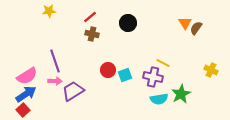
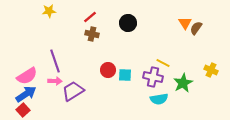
cyan square: rotated 24 degrees clockwise
green star: moved 2 px right, 11 px up
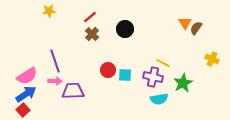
black circle: moved 3 px left, 6 px down
brown cross: rotated 32 degrees clockwise
yellow cross: moved 1 px right, 11 px up
purple trapezoid: rotated 30 degrees clockwise
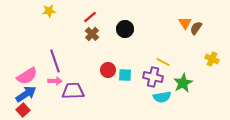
yellow line: moved 1 px up
cyan semicircle: moved 3 px right, 2 px up
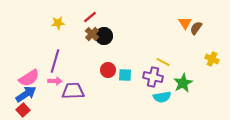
yellow star: moved 9 px right, 12 px down
black circle: moved 21 px left, 7 px down
purple line: rotated 35 degrees clockwise
pink semicircle: moved 2 px right, 2 px down
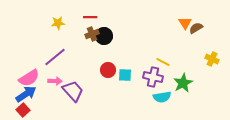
red line: rotated 40 degrees clockwise
brown semicircle: rotated 24 degrees clockwise
brown cross: rotated 24 degrees clockwise
purple line: moved 4 px up; rotated 35 degrees clockwise
purple trapezoid: rotated 50 degrees clockwise
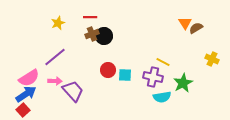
yellow star: rotated 16 degrees counterclockwise
